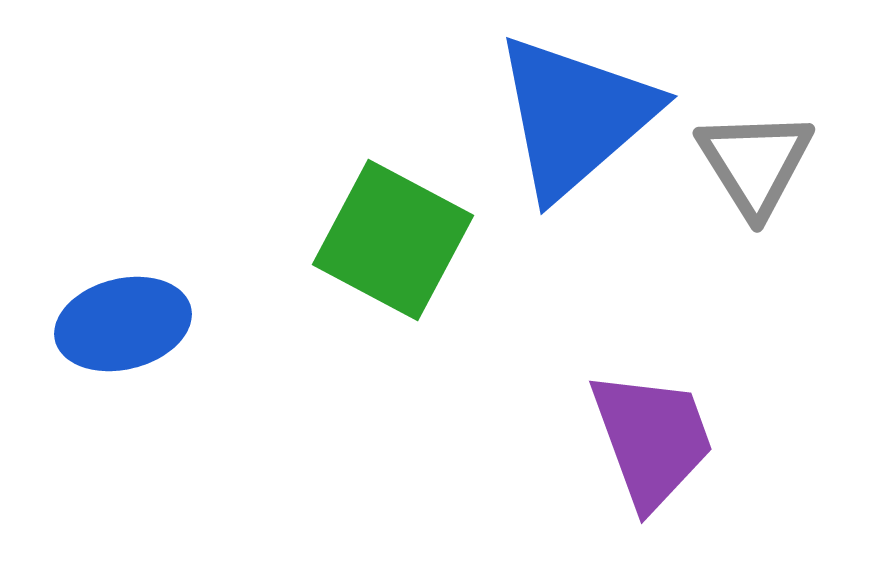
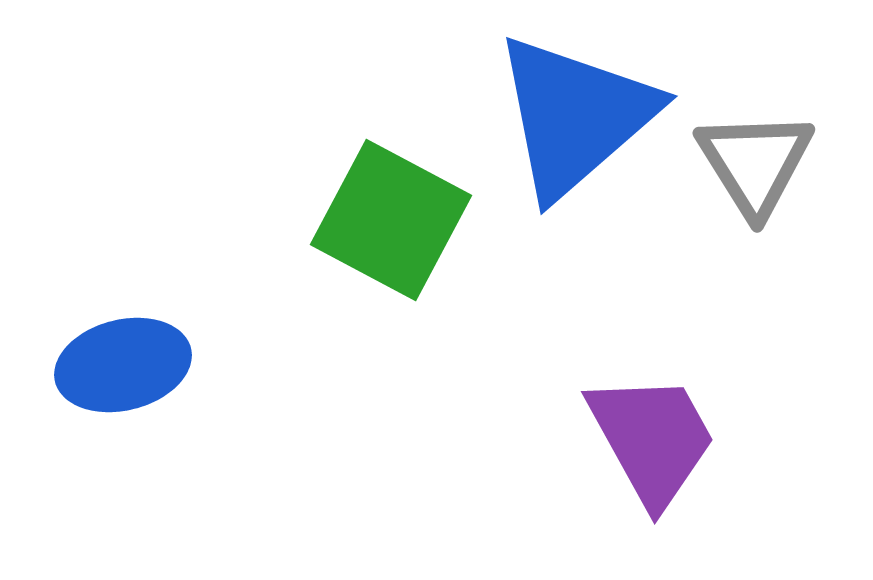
green square: moved 2 px left, 20 px up
blue ellipse: moved 41 px down
purple trapezoid: rotated 9 degrees counterclockwise
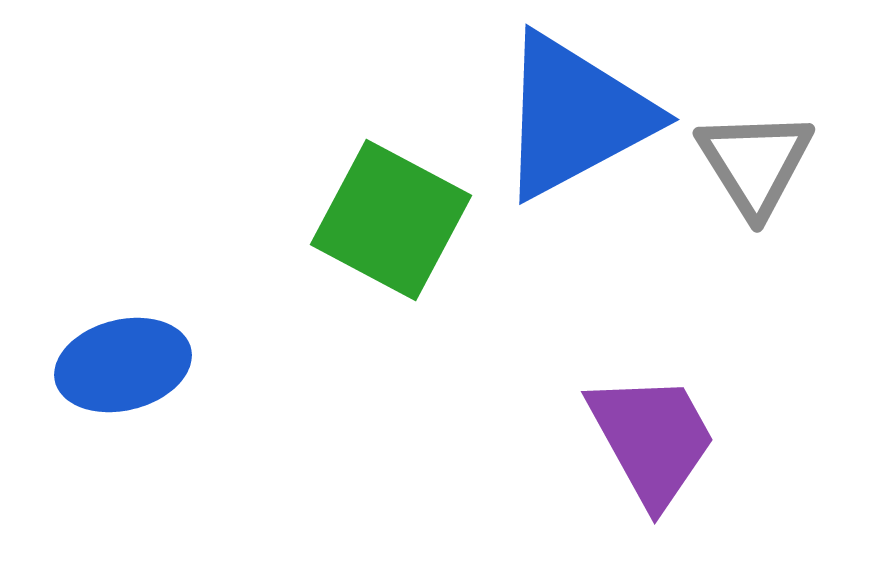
blue triangle: rotated 13 degrees clockwise
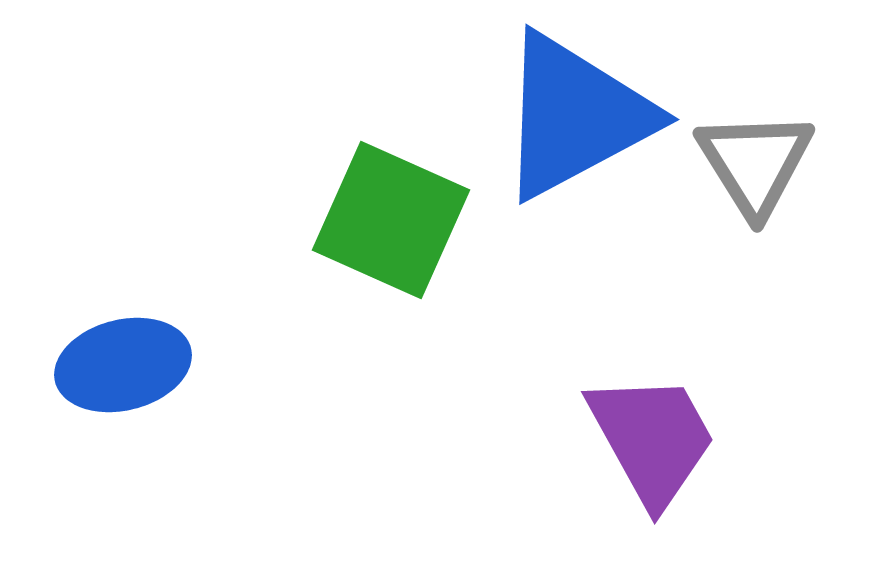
green square: rotated 4 degrees counterclockwise
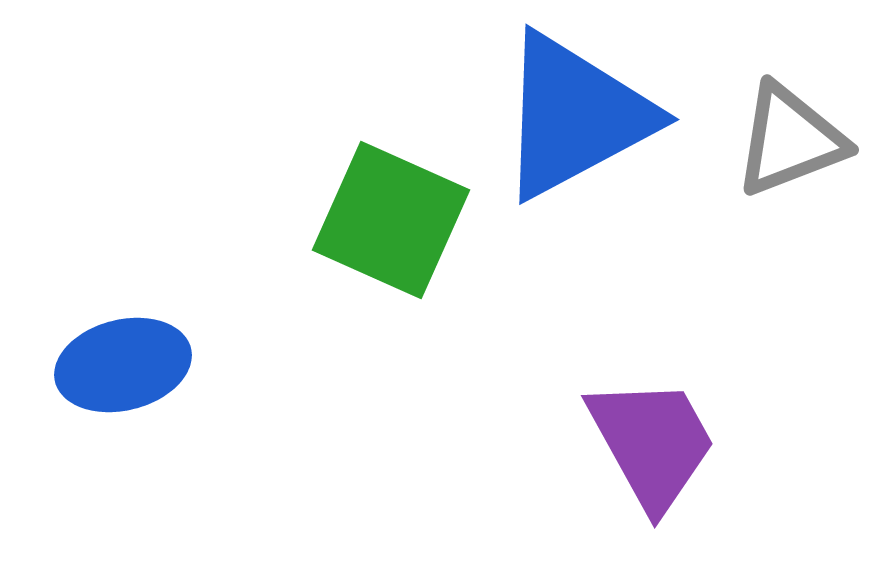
gray triangle: moved 35 px right, 23 px up; rotated 41 degrees clockwise
purple trapezoid: moved 4 px down
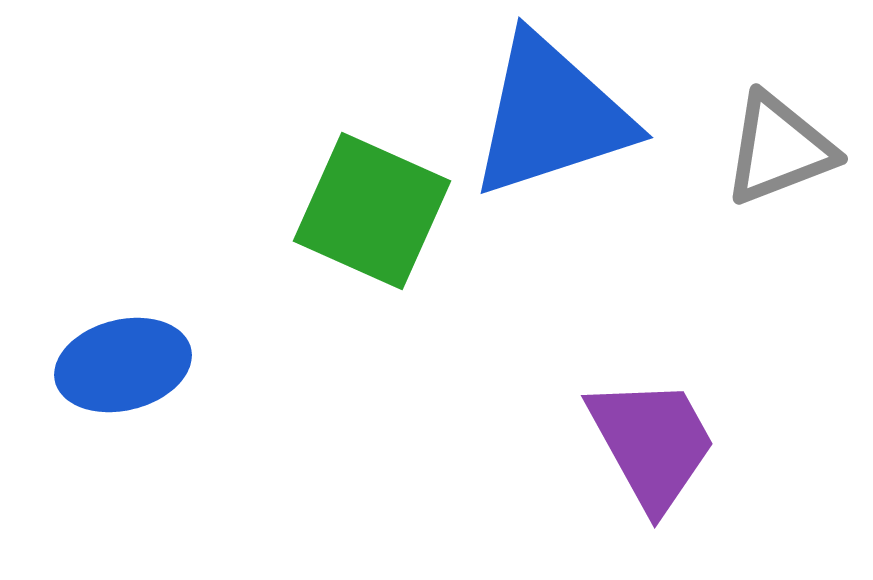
blue triangle: moved 24 px left; rotated 10 degrees clockwise
gray triangle: moved 11 px left, 9 px down
green square: moved 19 px left, 9 px up
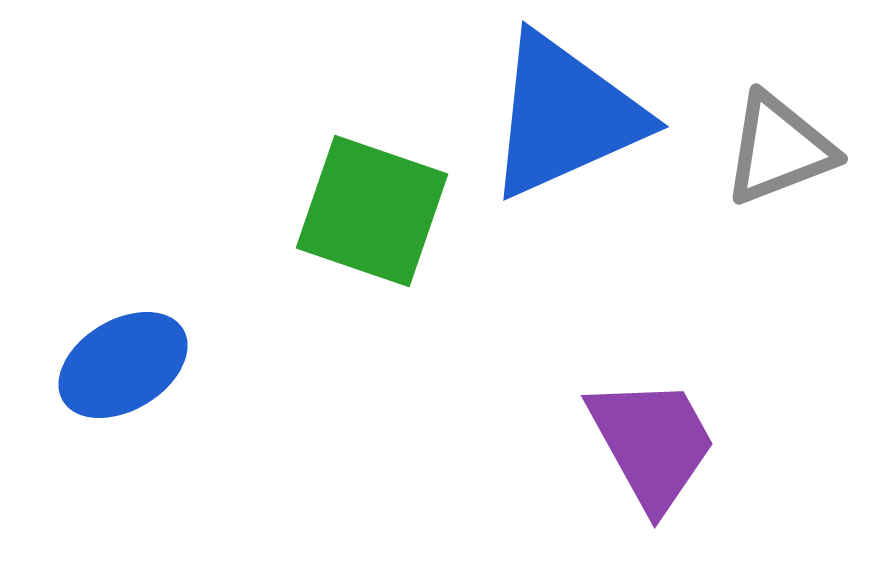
blue triangle: moved 14 px right; rotated 6 degrees counterclockwise
green square: rotated 5 degrees counterclockwise
blue ellipse: rotated 17 degrees counterclockwise
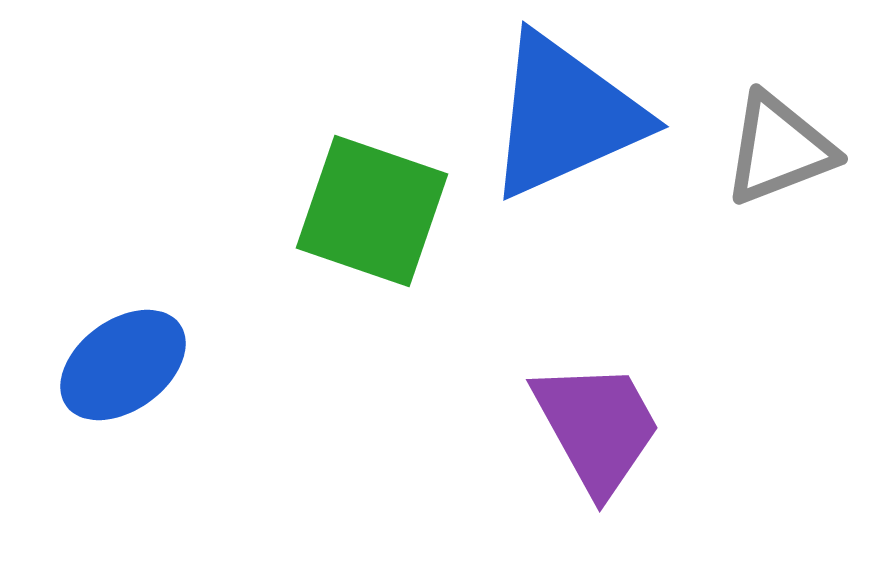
blue ellipse: rotated 5 degrees counterclockwise
purple trapezoid: moved 55 px left, 16 px up
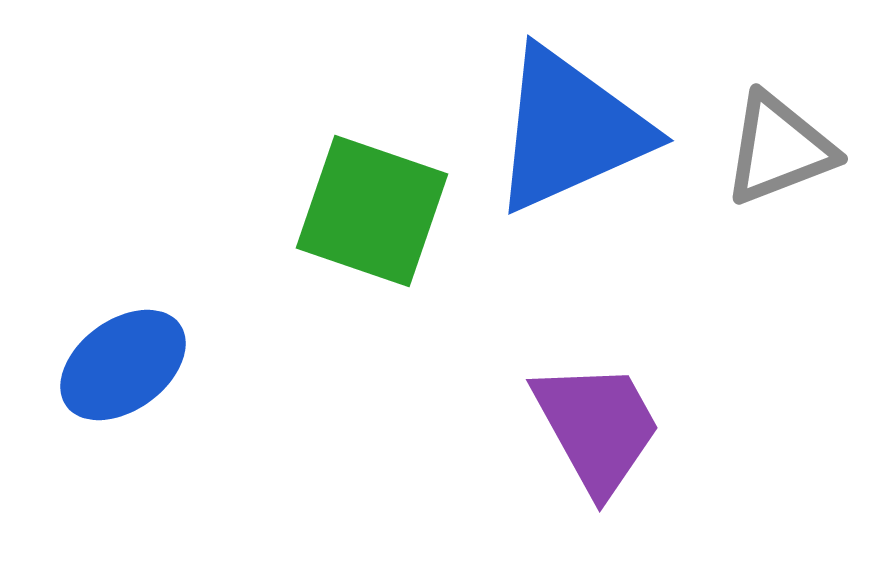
blue triangle: moved 5 px right, 14 px down
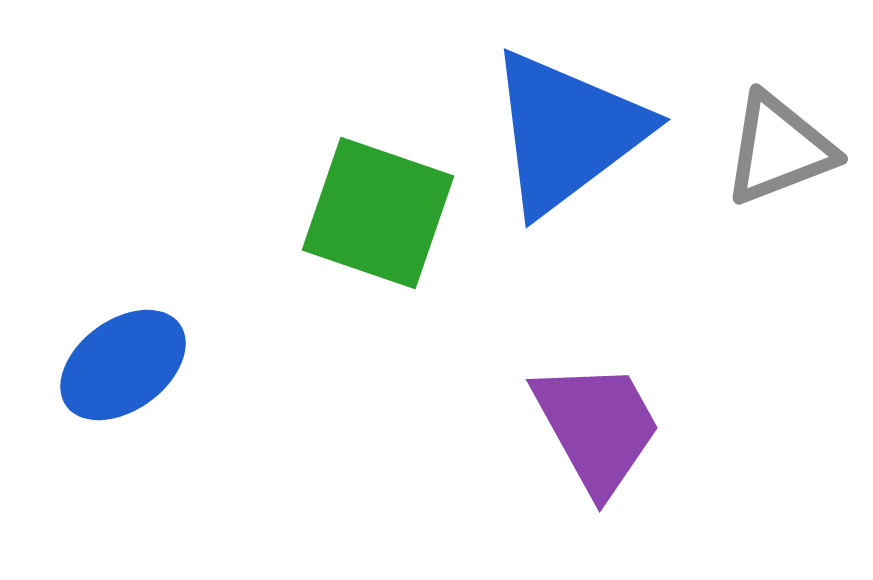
blue triangle: moved 3 px left, 2 px down; rotated 13 degrees counterclockwise
green square: moved 6 px right, 2 px down
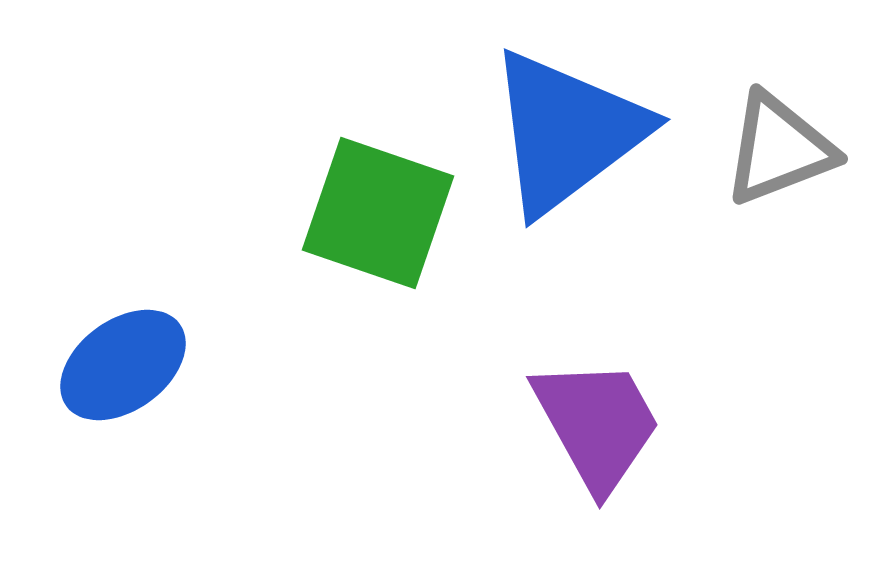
purple trapezoid: moved 3 px up
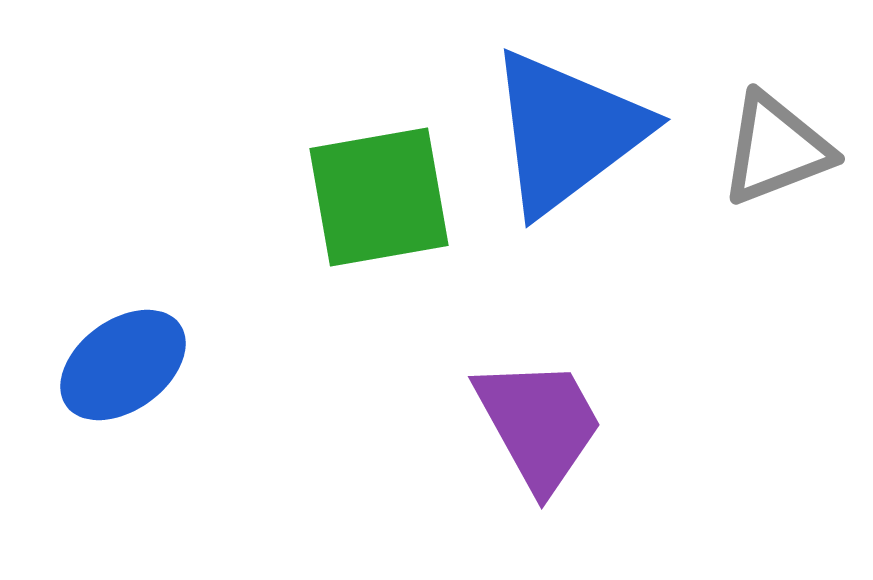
gray triangle: moved 3 px left
green square: moved 1 px right, 16 px up; rotated 29 degrees counterclockwise
purple trapezoid: moved 58 px left
